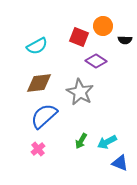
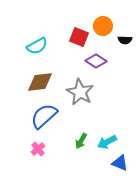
brown diamond: moved 1 px right, 1 px up
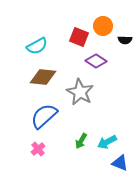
brown diamond: moved 3 px right, 5 px up; rotated 12 degrees clockwise
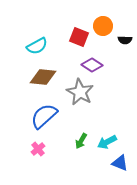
purple diamond: moved 4 px left, 4 px down
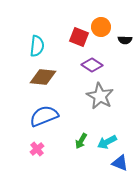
orange circle: moved 2 px left, 1 px down
cyan semicircle: rotated 55 degrees counterclockwise
gray star: moved 20 px right, 4 px down
blue semicircle: rotated 20 degrees clockwise
pink cross: moved 1 px left
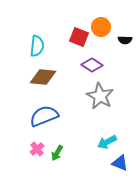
green arrow: moved 24 px left, 12 px down
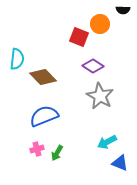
orange circle: moved 1 px left, 3 px up
black semicircle: moved 2 px left, 30 px up
cyan semicircle: moved 20 px left, 13 px down
purple diamond: moved 1 px right, 1 px down
brown diamond: rotated 40 degrees clockwise
pink cross: rotated 24 degrees clockwise
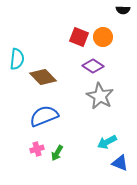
orange circle: moved 3 px right, 13 px down
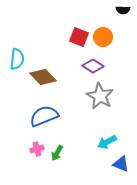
blue triangle: moved 1 px right, 1 px down
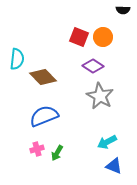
blue triangle: moved 7 px left, 2 px down
